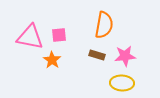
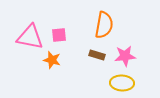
orange star: rotated 18 degrees counterclockwise
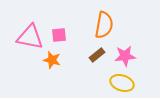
brown rectangle: rotated 56 degrees counterclockwise
yellow ellipse: rotated 15 degrees clockwise
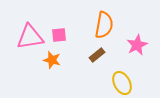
pink triangle: rotated 20 degrees counterclockwise
pink star: moved 12 px right, 11 px up; rotated 20 degrees counterclockwise
yellow ellipse: rotated 45 degrees clockwise
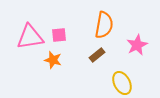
orange star: moved 1 px right
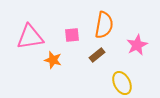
pink square: moved 13 px right
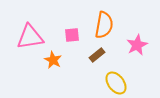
orange star: rotated 12 degrees clockwise
yellow ellipse: moved 6 px left; rotated 10 degrees counterclockwise
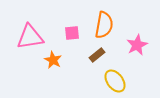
pink square: moved 2 px up
yellow ellipse: moved 1 px left, 2 px up
